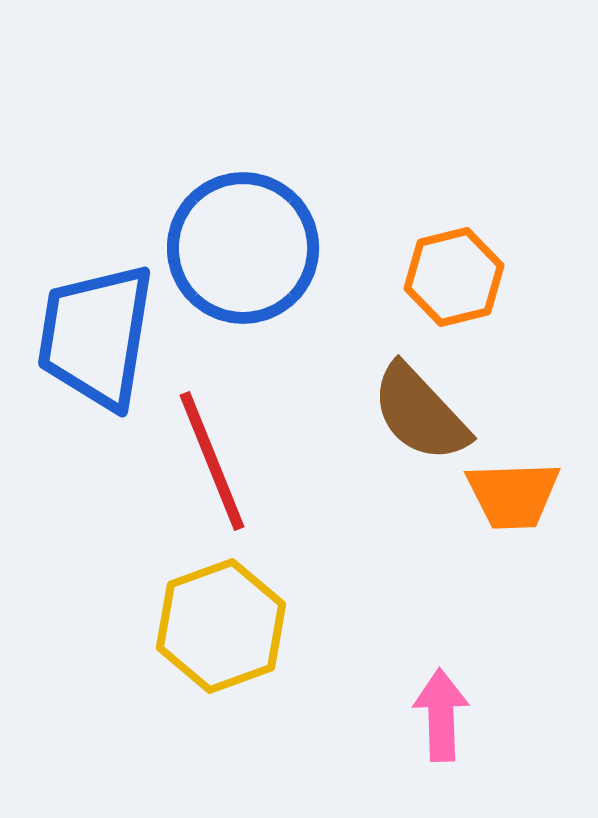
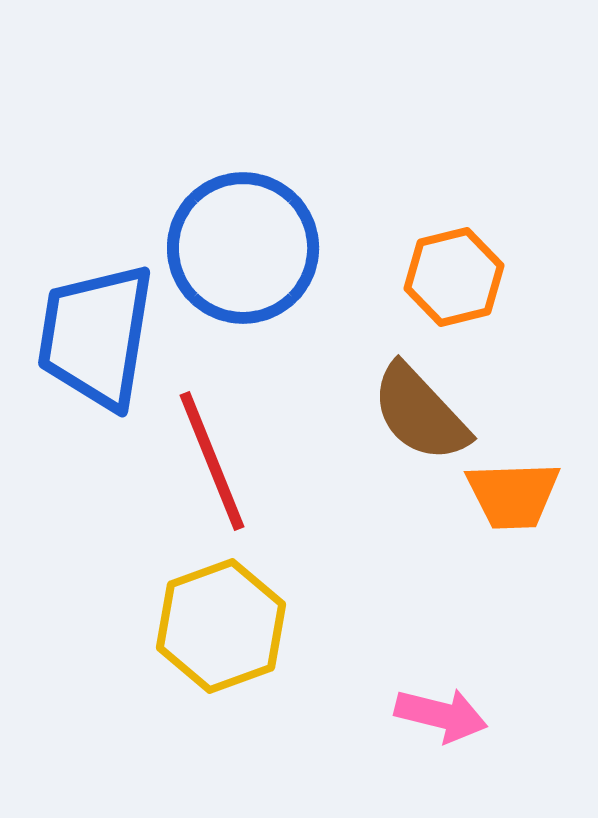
pink arrow: rotated 106 degrees clockwise
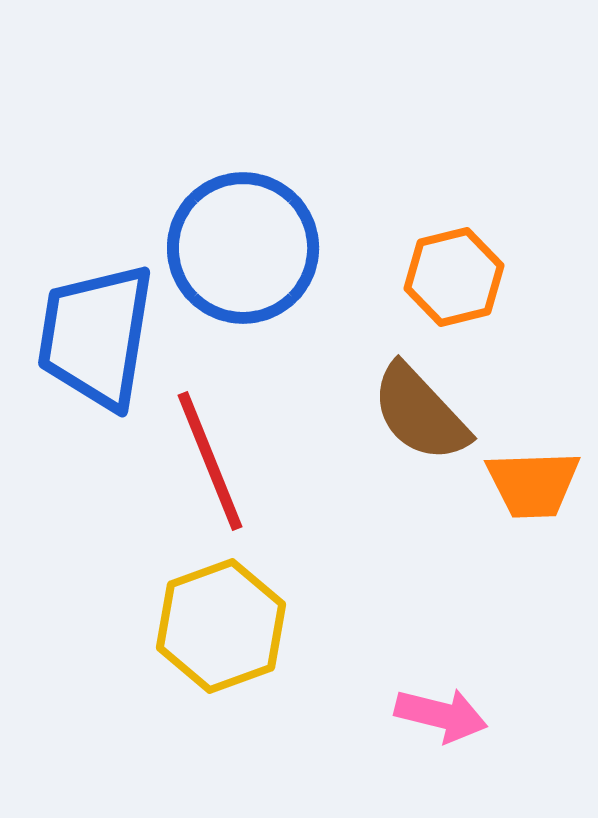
red line: moved 2 px left
orange trapezoid: moved 20 px right, 11 px up
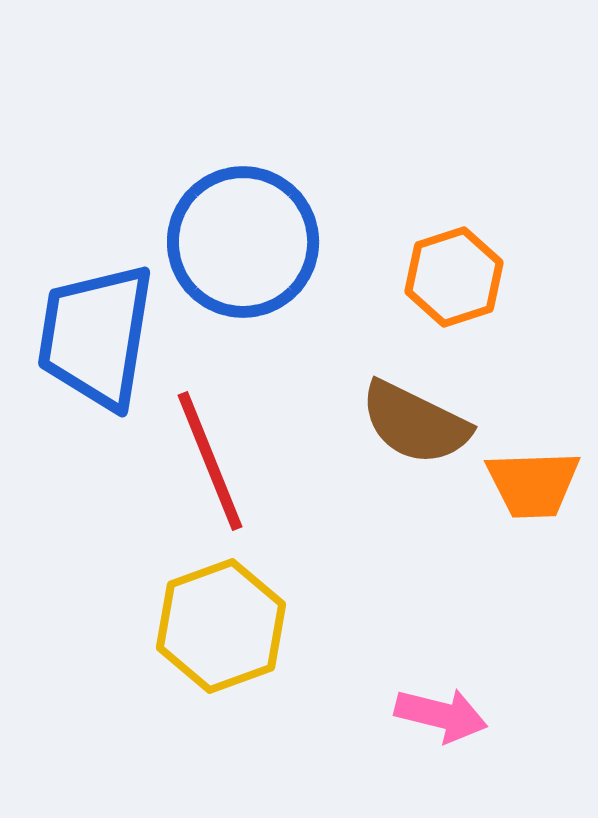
blue circle: moved 6 px up
orange hexagon: rotated 4 degrees counterclockwise
brown semicircle: moved 5 px left, 10 px down; rotated 21 degrees counterclockwise
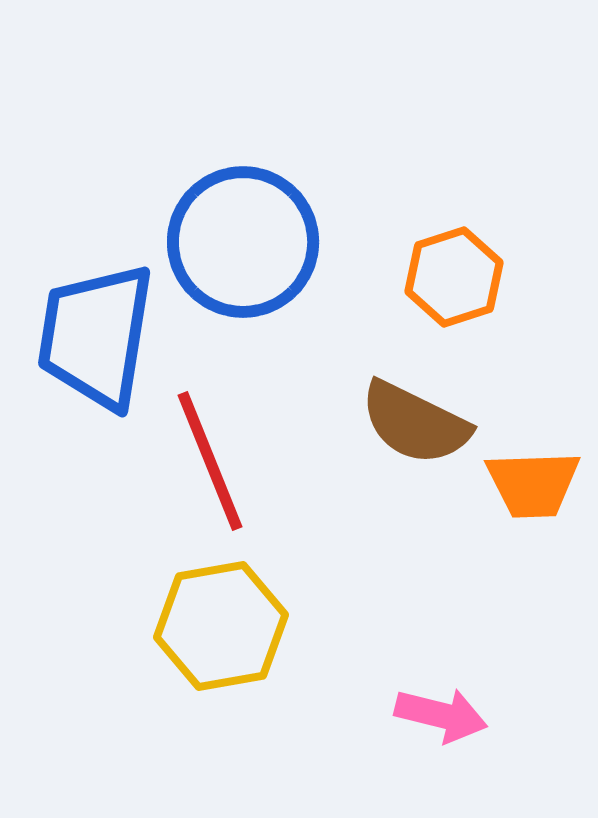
yellow hexagon: rotated 10 degrees clockwise
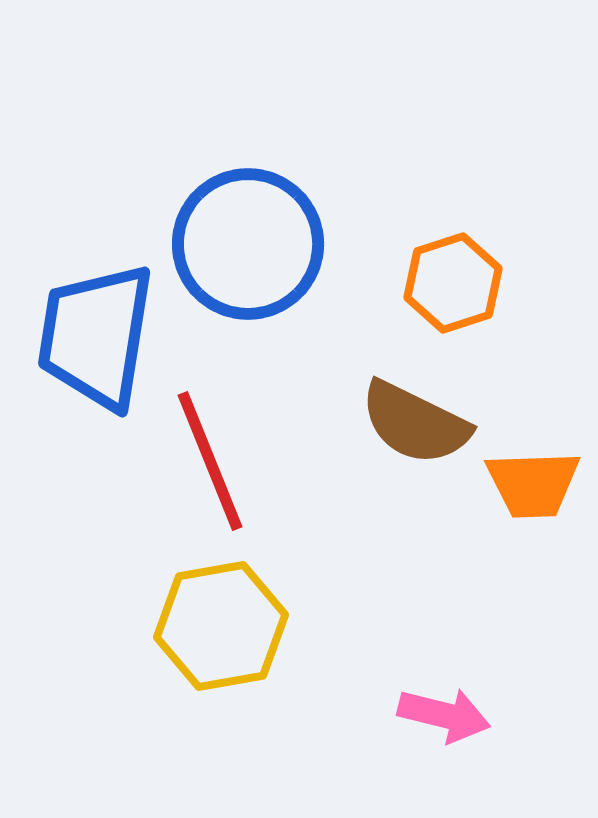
blue circle: moved 5 px right, 2 px down
orange hexagon: moved 1 px left, 6 px down
pink arrow: moved 3 px right
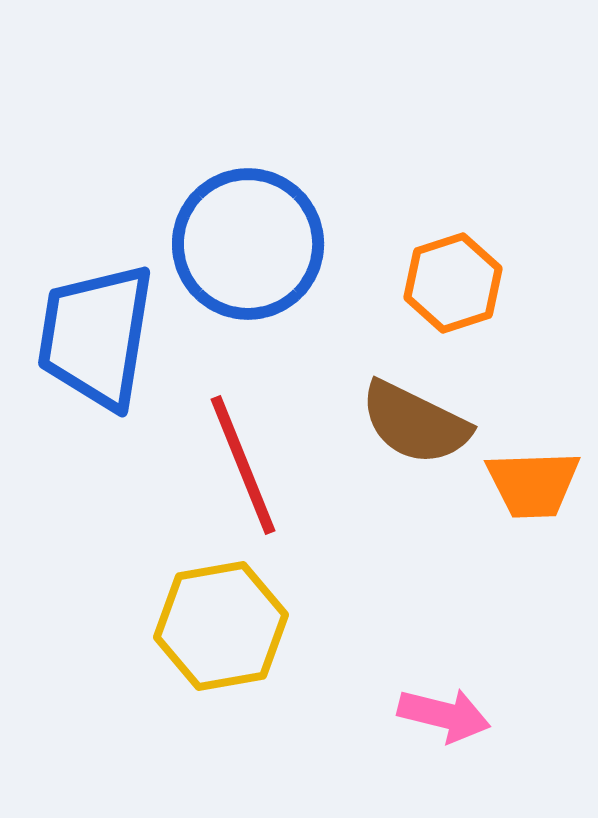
red line: moved 33 px right, 4 px down
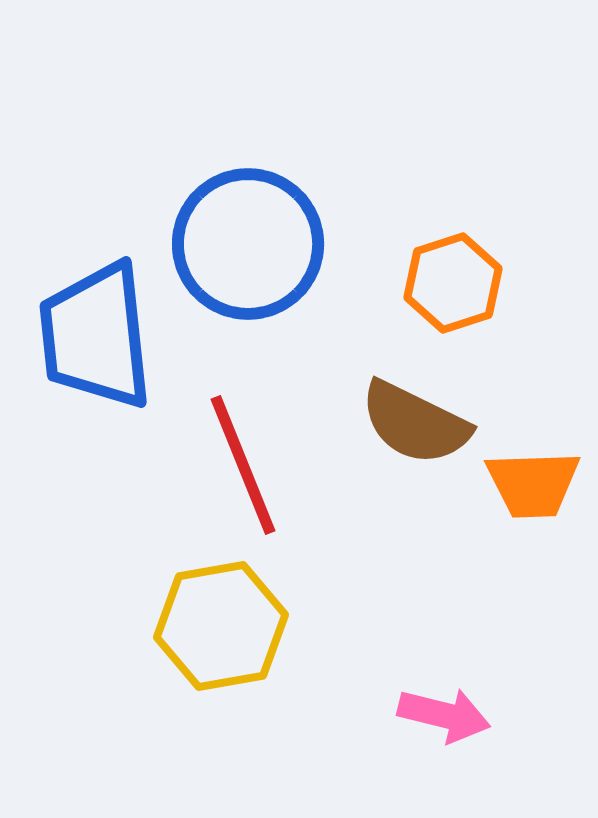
blue trapezoid: rotated 15 degrees counterclockwise
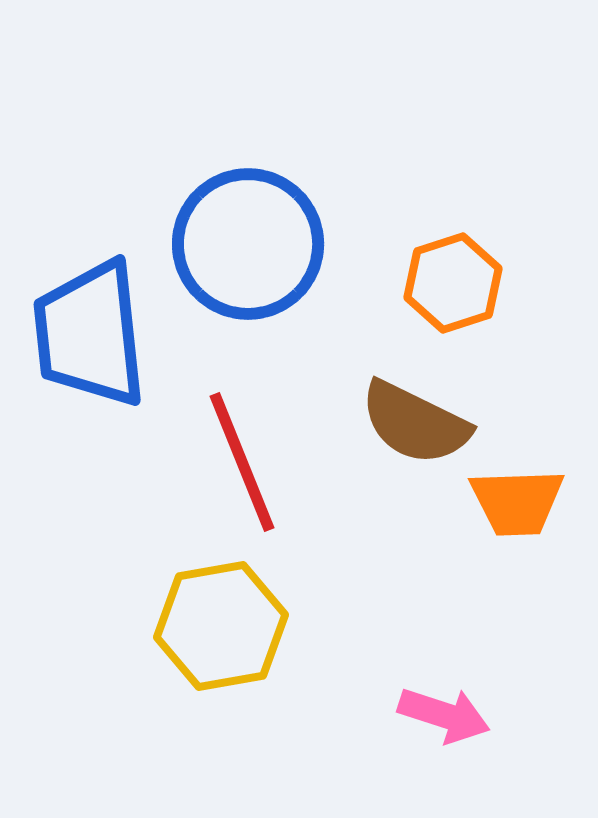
blue trapezoid: moved 6 px left, 2 px up
red line: moved 1 px left, 3 px up
orange trapezoid: moved 16 px left, 18 px down
pink arrow: rotated 4 degrees clockwise
